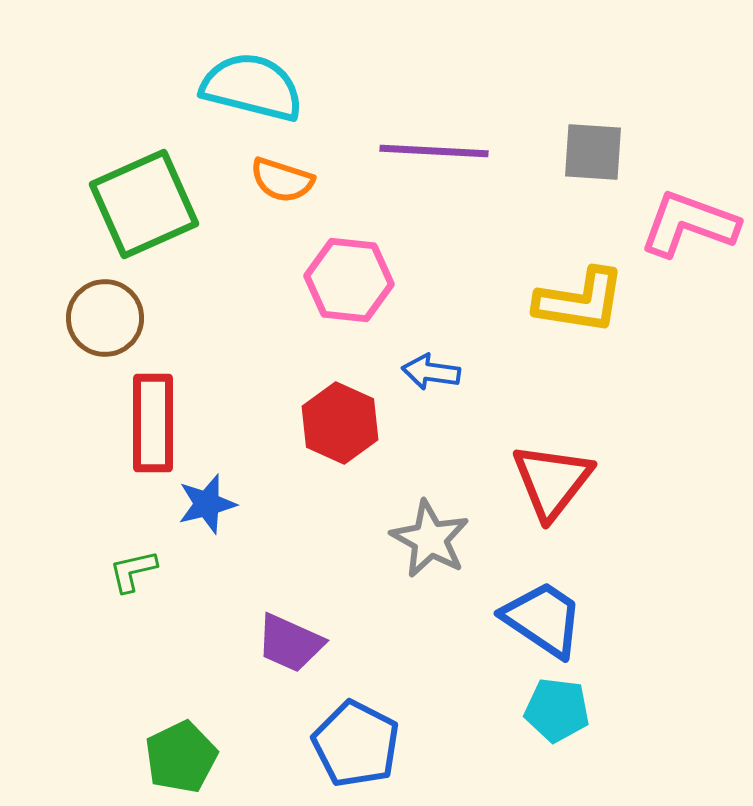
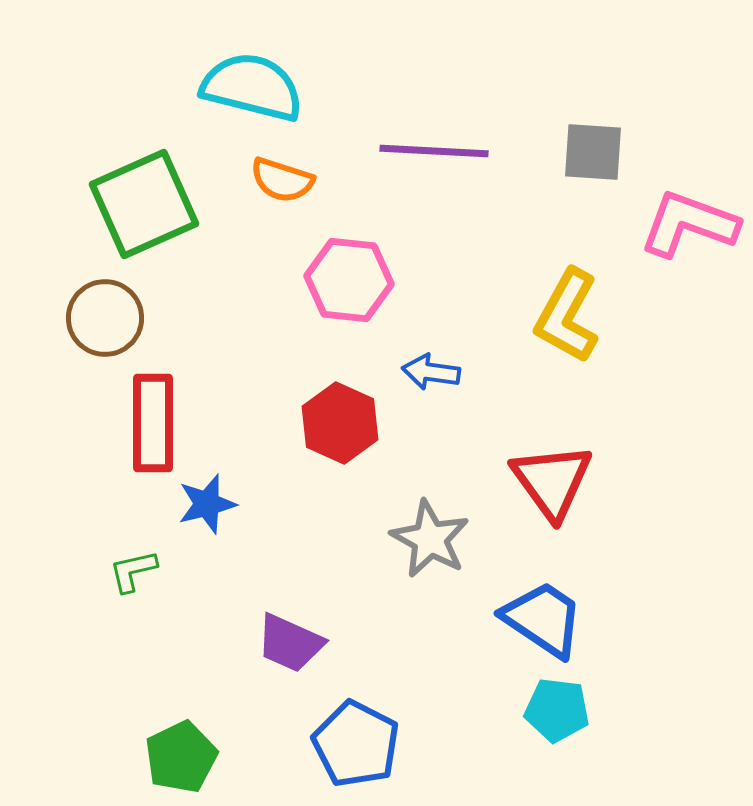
yellow L-shape: moved 13 px left, 15 px down; rotated 110 degrees clockwise
red triangle: rotated 14 degrees counterclockwise
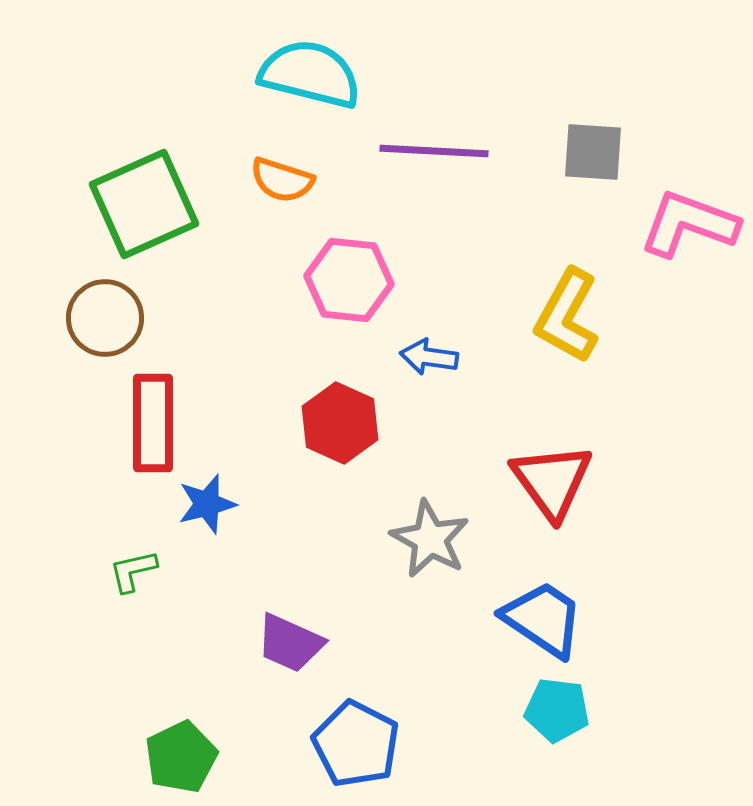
cyan semicircle: moved 58 px right, 13 px up
blue arrow: moved 2 px left, 15 px up
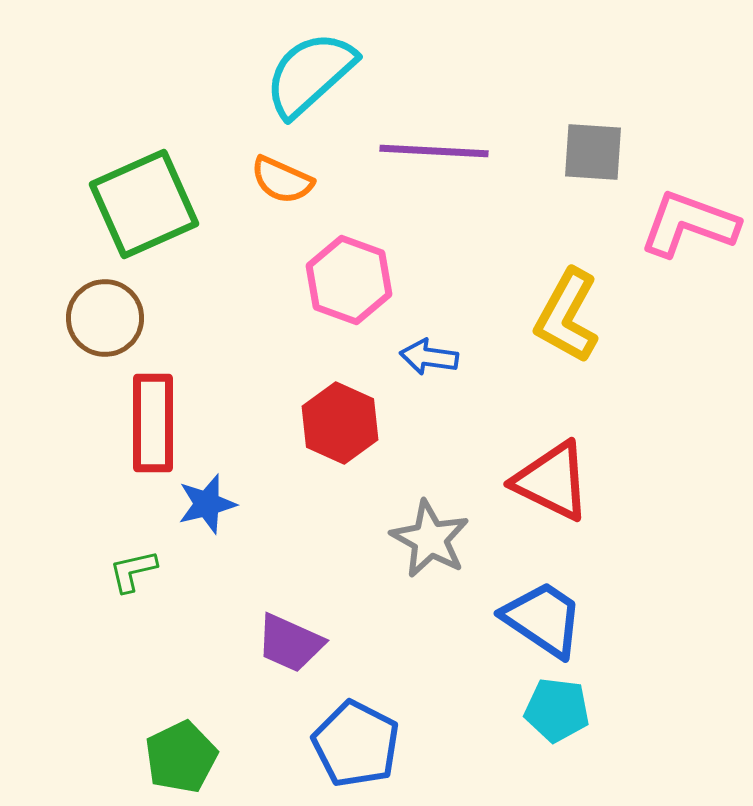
cyan semicircle: rotated 56 degrees counterclockwise
orange semicircle: rotated 6 degrees clockwise
pink hexagon: rotated 14 degrees clockwise
red triangle: rotated 28 degrees counterclockwise
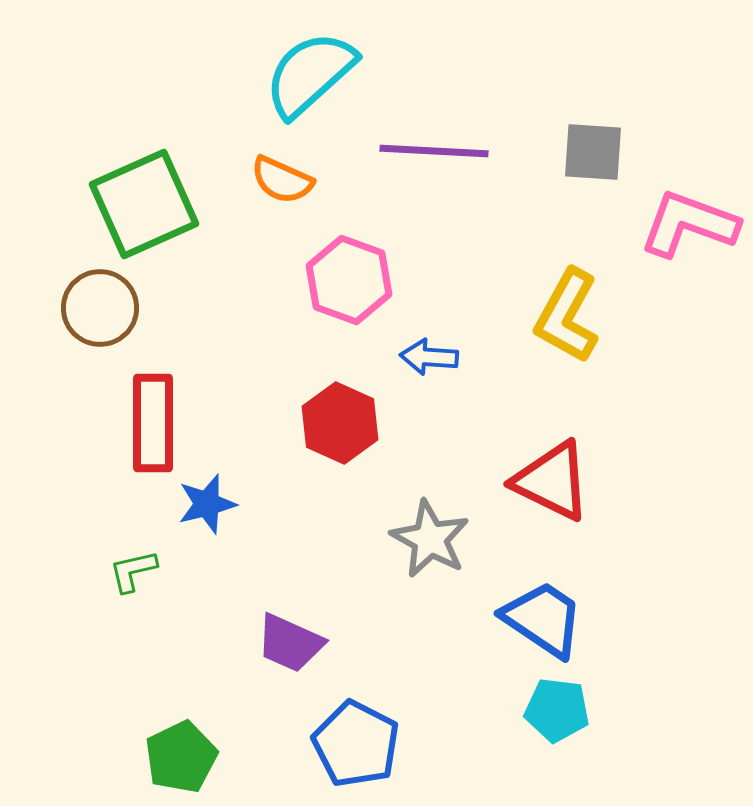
brown circle: moved 5 px left, 10 px up
blue arrow: rotated 4 degrees counterclockwise
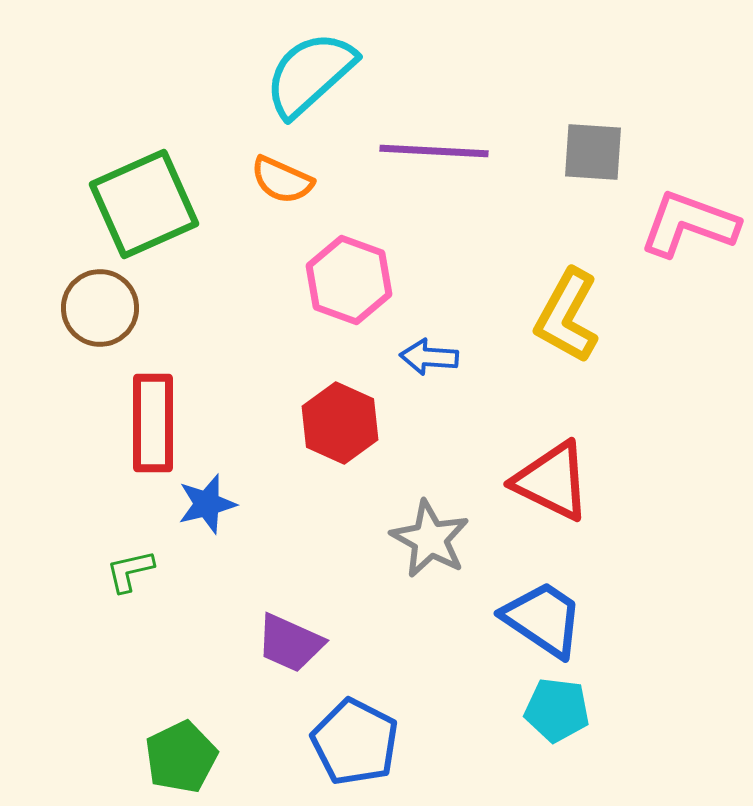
green L-shape: moved 3 px left
blue pentagon: moved 1 px left, 2 px up
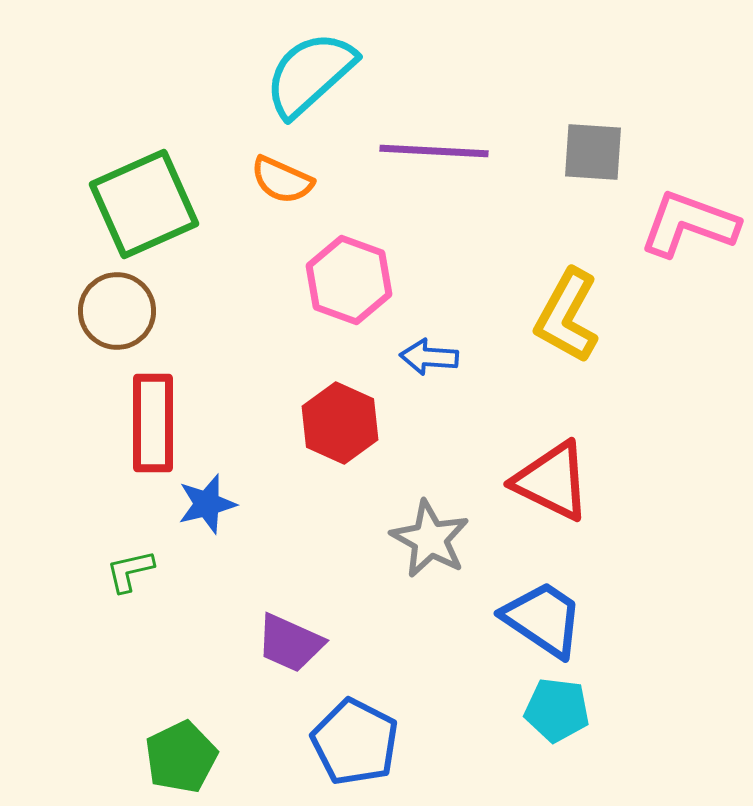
brown circle: moved 17 px right, 3 px down
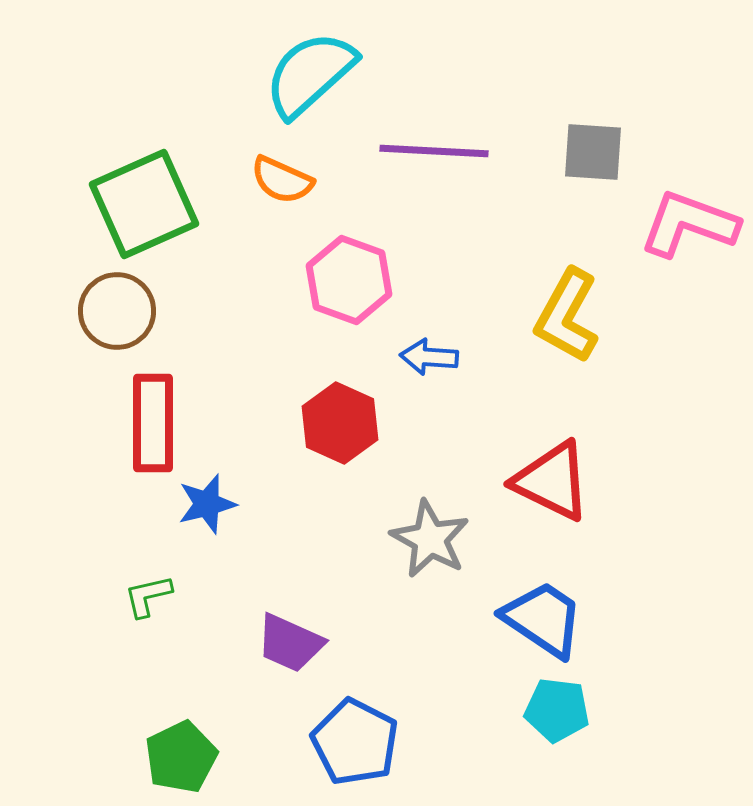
green L-shape: moved 18 px right, 25 px down
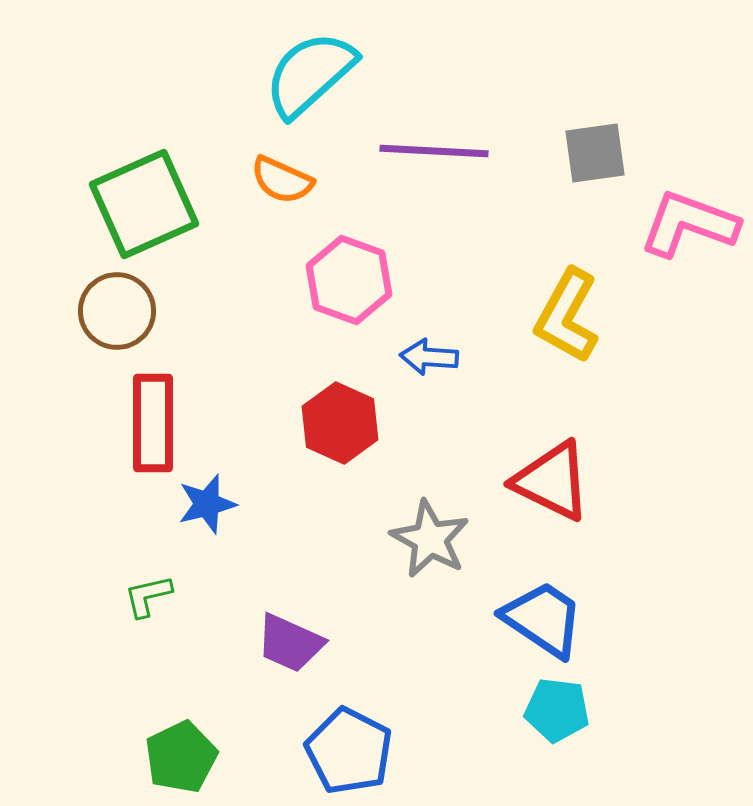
gray square: moved 2 px right, 1 px down; rotated 12 degrees counterclockwise
blue pentagon: moved 6 px left, 9 px down
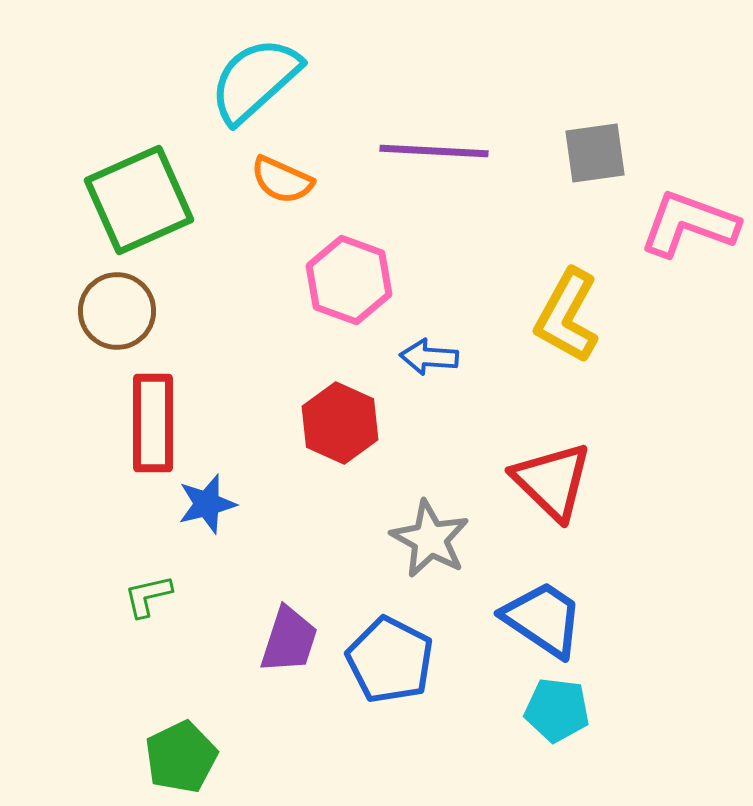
cyan semicircle: moved 55 px left, 6 px down
green square: moved 5 px left, 4 px up
red triangle: rotated 18 degrees clockwise
purple trapezoid: moved 1 px left, 3 px up; rotated 96 degrees counterclockwise
blue pentagon: moved 41 px right, 91 px up
